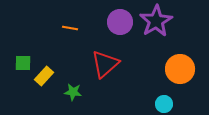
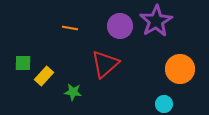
purple circle: moved 4 px down
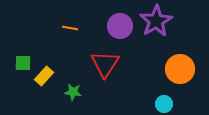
red triangle: rotated 16 degrees counterclockwise
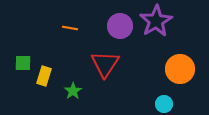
yellow rectangle: rotated 24 degrees counterclockwise
green star: moved 1 px up; rotated 30 degrees clockwise
